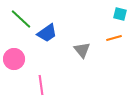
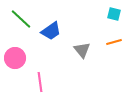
cyan square: moved 6 px left
blue trapezoid: moved 4 px right, 2 px up
orange line: moved 4 px down
pink circle: moved 1 px right, 1 px up
pink line: moved 1 px left, 3 px up
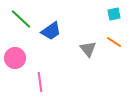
cyan square: rotated 24 degrees counterclockwise
orange line: rotated 49 degrees clockwise
gray triangle: moved 6 px right, 1 px up
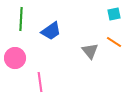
green line: rotated 50 degrees clockwise
gray triangle: moved 2 px right, 2 px down
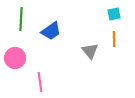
orange line: moved 3 px up; rotated 56 degrees clockwise
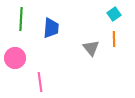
cyan square: rotated 24 degrees counterclockwise
blue trapezoid: moved 3 px up; rotated 50 degrees counterclockwise
gray triangle: moved 1 px right, 3 px up
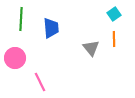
blue trapezoid: rotated 10 degrees counterclockwise
pink line: rotated 18 degrees counterclockwise
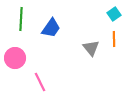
blue trapezoid: rotated 40 degrees clockwise
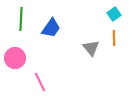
orange line: moved 1 px up
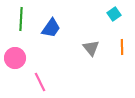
orange line: moved 8 px right, 9 px down
